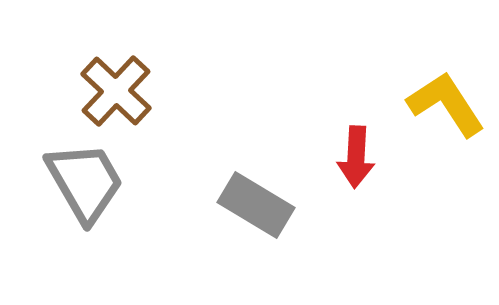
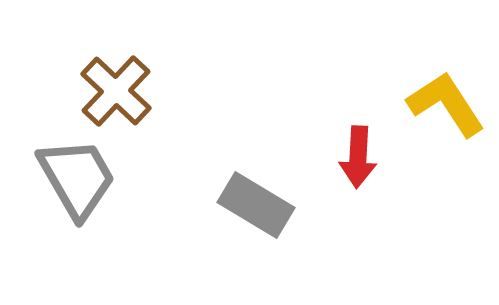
red arrow: moved 2 px right
gray trapezoid: moved 8 px left, 4 px up
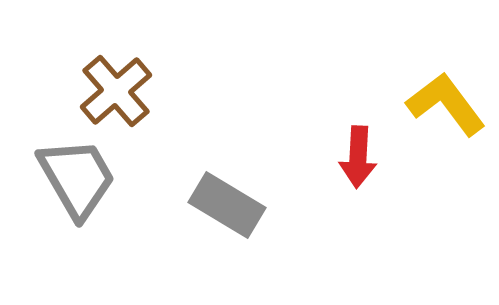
brown cross: rotated 6 degrees clockwise
yellow L-shape: rotated 4 degrees counterclockwise
gray rectangle: moved 29 px left
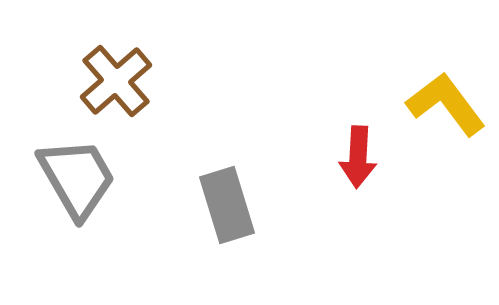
brown cross: moved 10 px up
gray rectangle: rotated 42 degrees clockwise
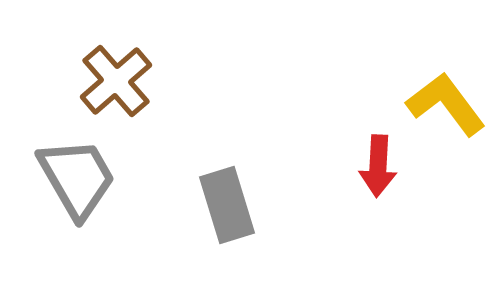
red arrow: moved 20 px right, 9 px down
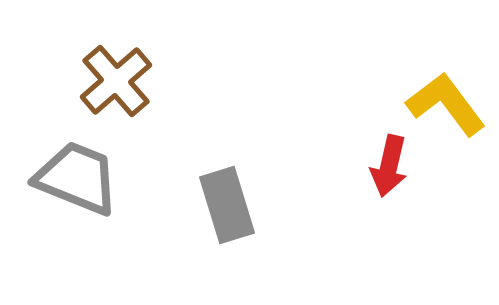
red arrow: moved 11 px right; rotated 10 degrees clockwise
gray trapezoid: rotated 38 degrees counterclockwise
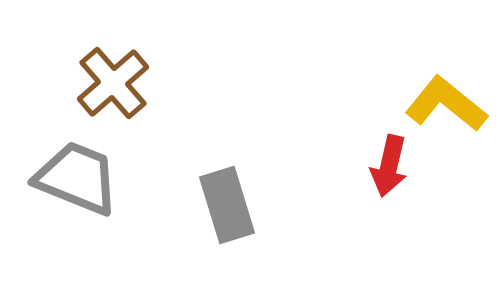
brown cross: moved 3 px left, 2 px down
yellow L-shape: rotated 14 degrees counterclockwise
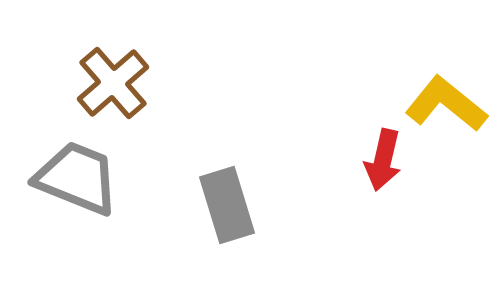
red arrow: moved 6 px left, 6 px up
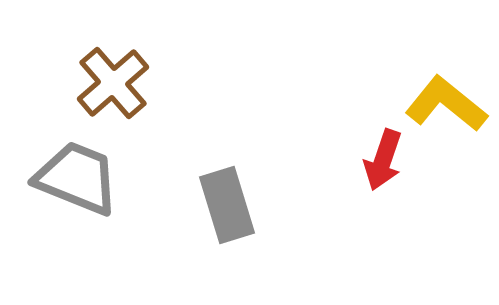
red arrow: rotated 6 degrees clockwise
